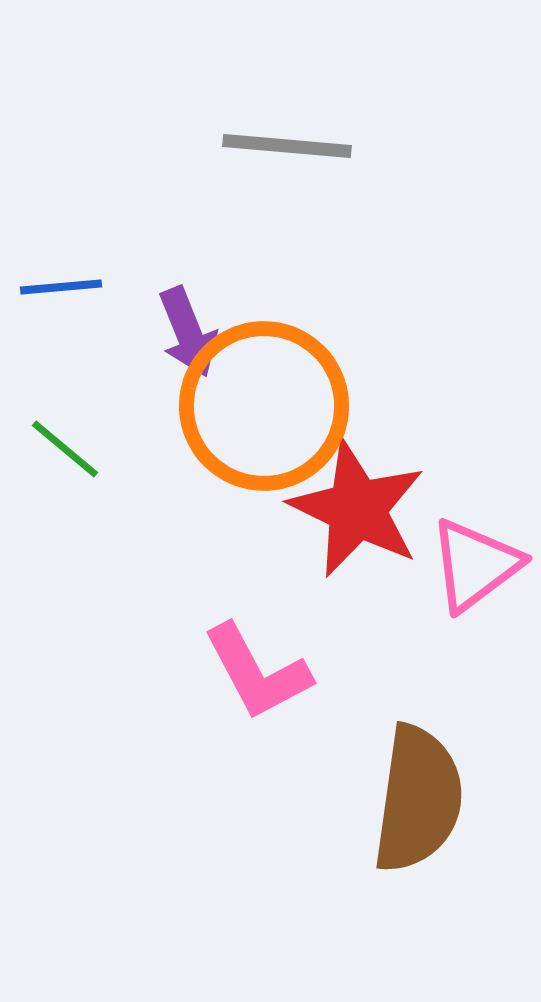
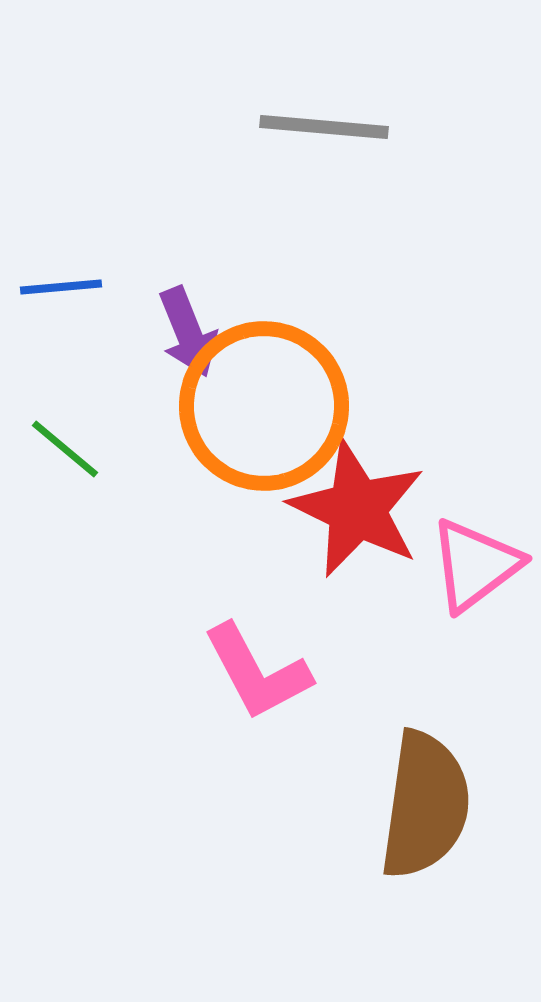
gray line: moved 37 px right, 19 px up
brown semicircle: moved 7 px right, 6 px down
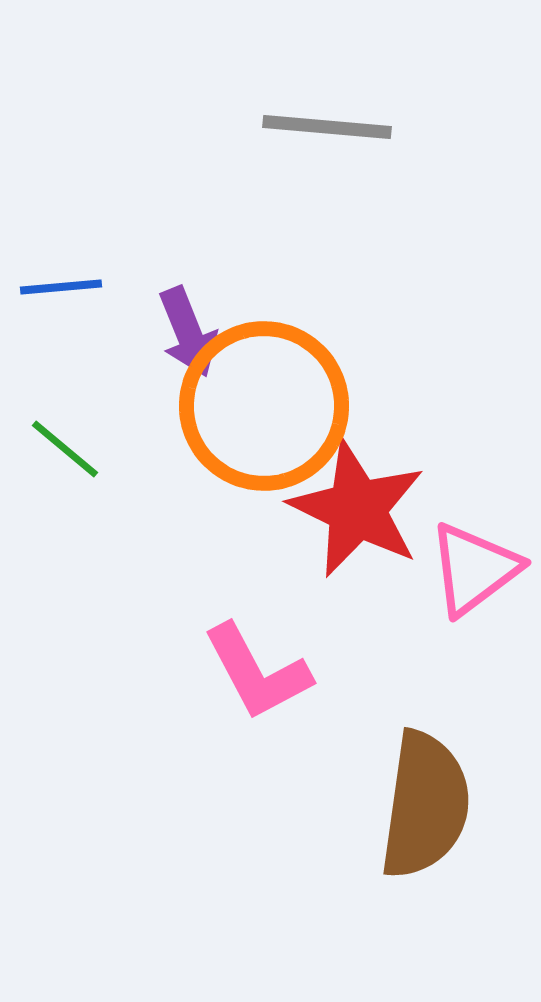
gray line: moved 3 px right
pink triangle: moved 1 px left, 4 px down
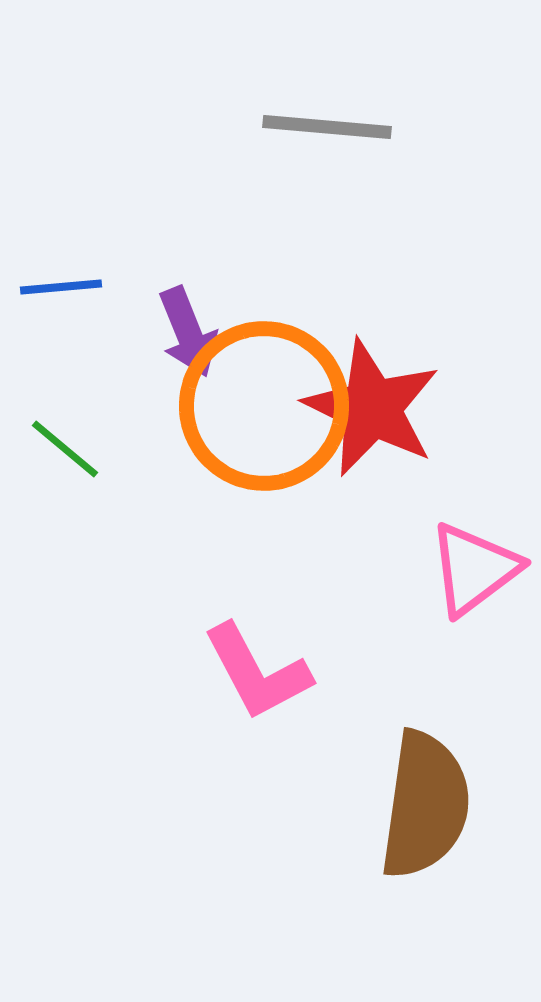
red star: moved 15 px right, 101 px up
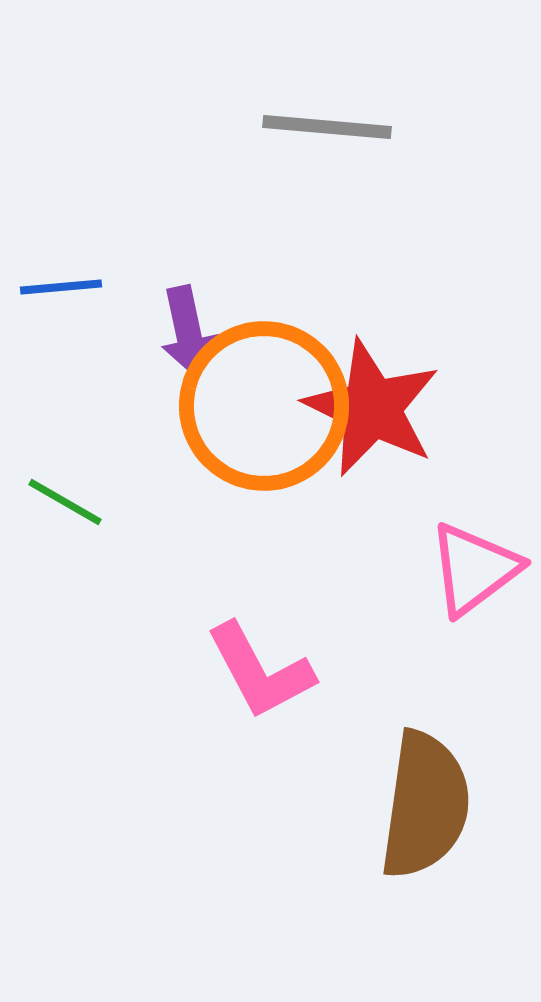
purple arrow: rotated 10 degrees clockwise
green line: moved 53 px down; rotated 10 degrees counterclockwise
pink L-shape: moved 3 px right, 1 px up
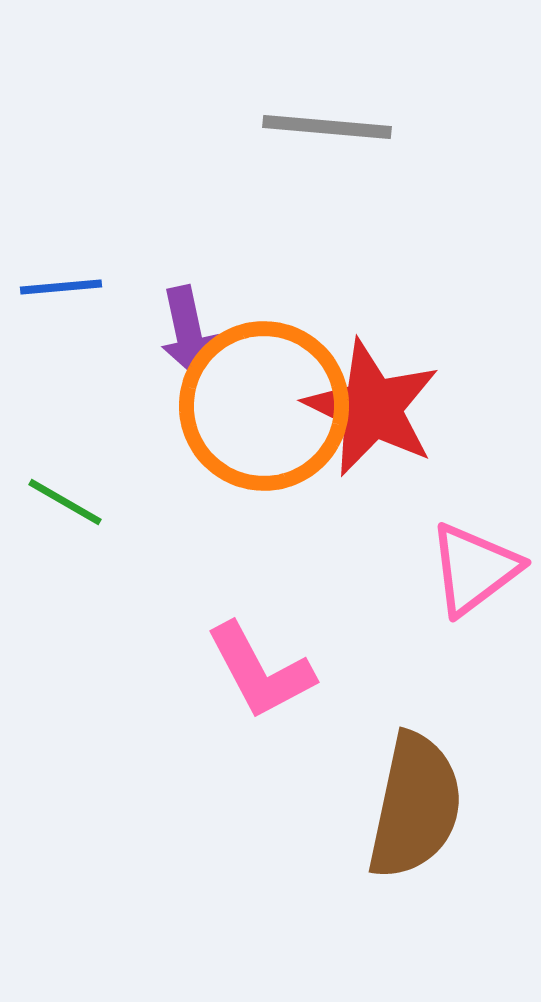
brown semicircle: moved 10 px left, 1 px down; rotated 4 degrees clockwise
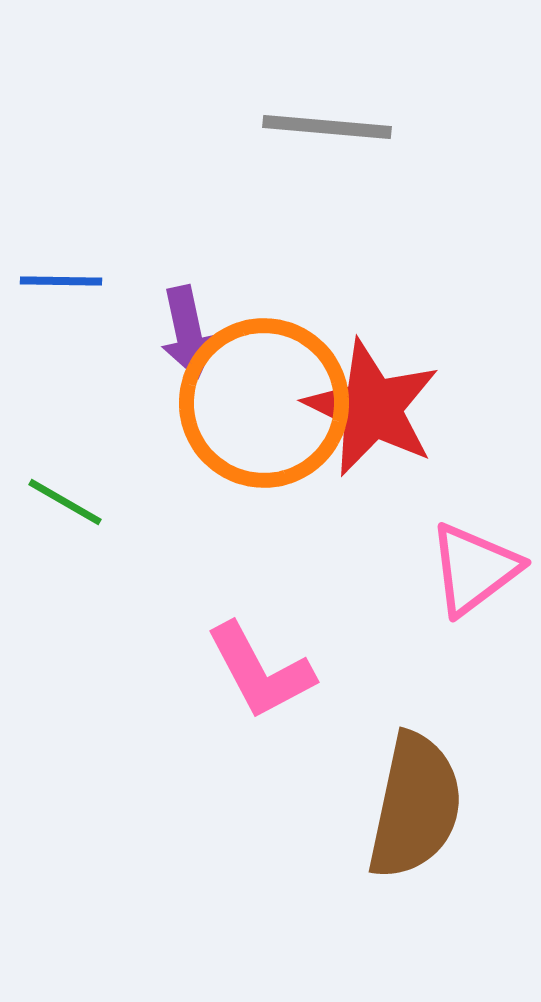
blue line: moved 6 px up; rotated 6 degrees clockwise
orange circle: moved 3 px up
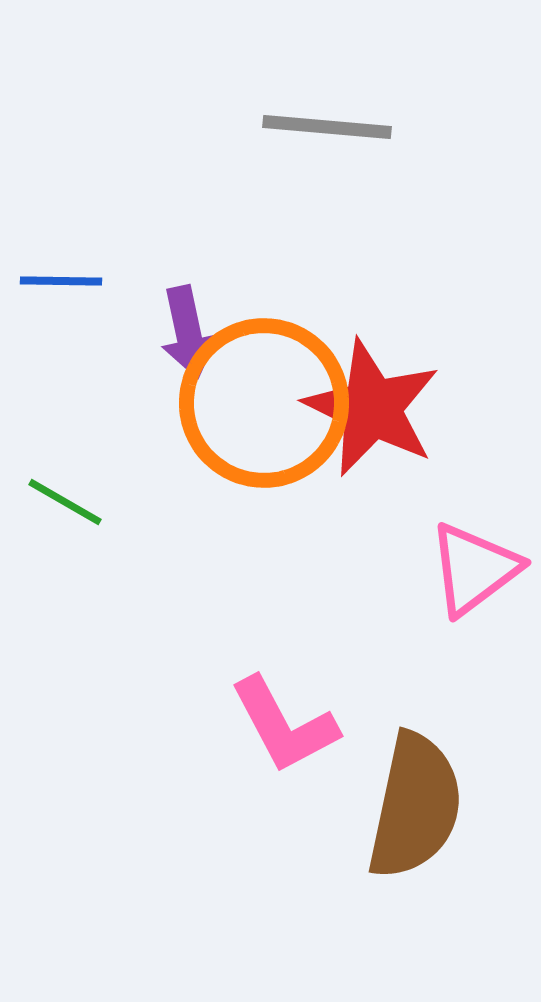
pink L-shape: moved 24 px right, 54 px down
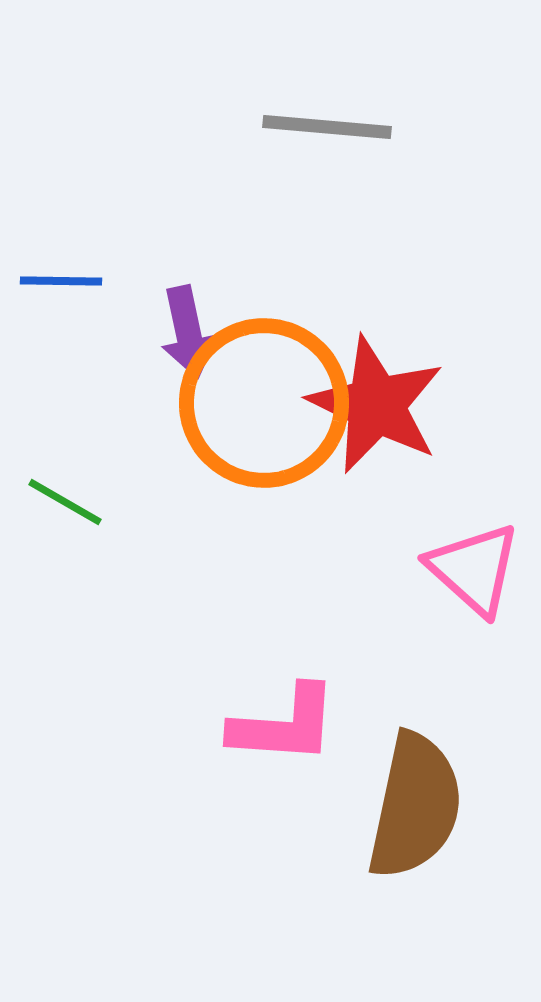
red star: moved 4 px right, 3 px up
pink triangle: rotated 41 degrees counterclockwise
pink L-shape: rotated 58 degrees counterclockwise
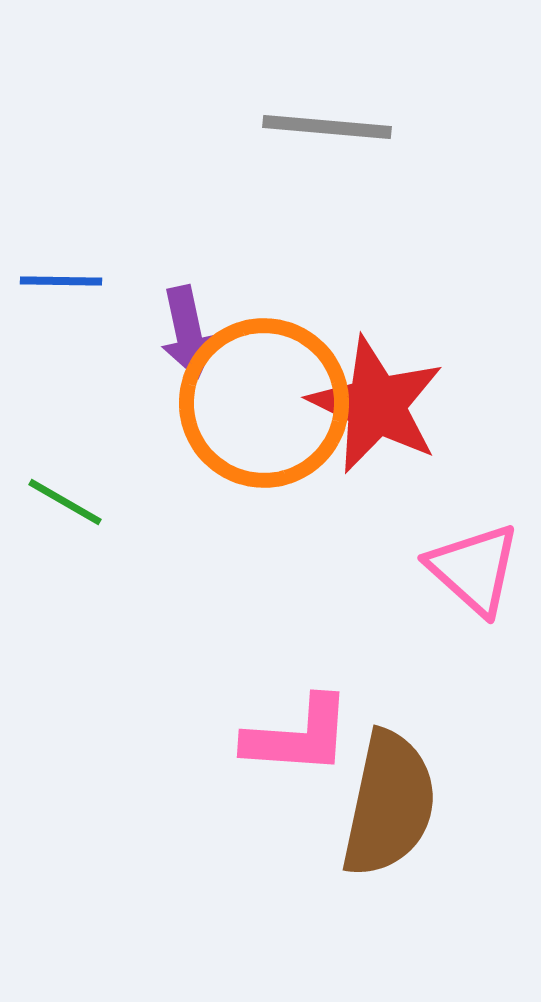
pink L-shape: moved 14 px right, 11 px down
brown semicircle: moved 26 px left, 2 px up
